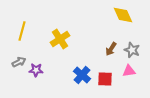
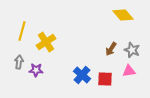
yellow diamond: rotated 15 degrees counterclockwise
yellow cross: moved 14 px left, 3 px down
gray arrow: rotated 56 degrees counterclockwise
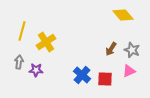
pink triangle: rotated 16 degrees counterclockwise
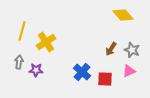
blue cross: moved 3 px up
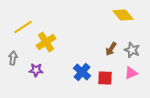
yellow line: moved 1 px right, 4 px up; rotated 42 degrees clockwise
gray arrow: moved 6 px left, 4 px up
pink triangle: moved 2 px right, 2 px down
red square: moved 1 px up
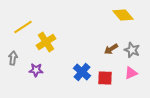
brown arrow: rotated 24 degrees clockwise
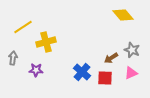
yellow cross: rotated 18 degrees clockwise
brown arrow: moved 9 px down
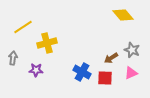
yellow cross: moved 1 px right, 1 px down
blue cross: rotated 12 degrees counterclockwise
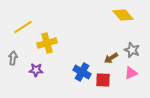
red square: moved 2 px left, 2 px down
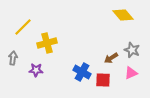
yellow line: rotated 12 degrees counterclockwise
